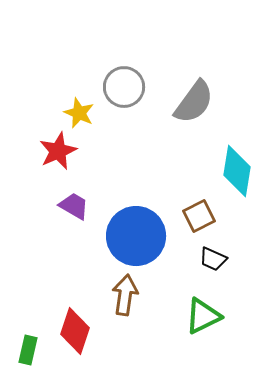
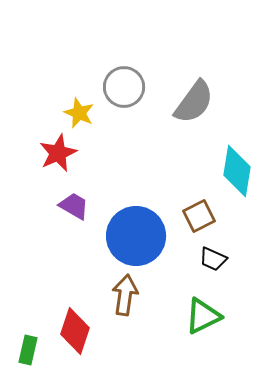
red star: moved 2 px down
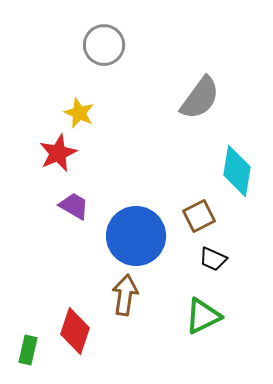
gray circle: moved 20 px left, 42 px up
gray semicircle: moved 6 px right, 4 px up
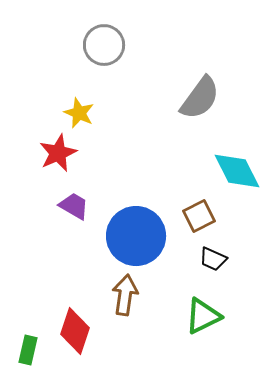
cyan diamond: rotated 36 degrees counterclockwise
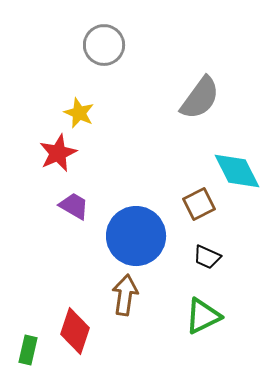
brown square: moved 12 px up
black trapezoid: moved 6 px left, 2 px up
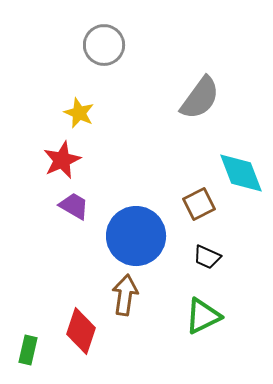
red star: moved 4 px right, 7 px down
cyan diamond: moved 4 px right, 2 px down; rotated 6 degrees clockwise
red diamond: moved 6 px right
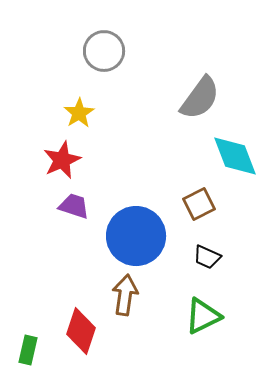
gray circle: moved 6 px down
yellow star: rotated 16 degrees clockwise
cyan diamond: moved 6 px left, 17 px up
purple trapezoid: rotated 12 degrees counterclockwise
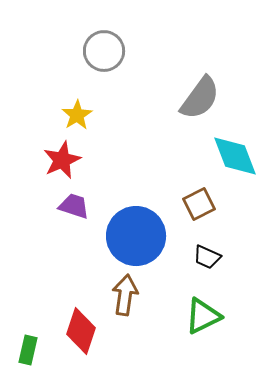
yellow star: moved 2 px left, 2 px down
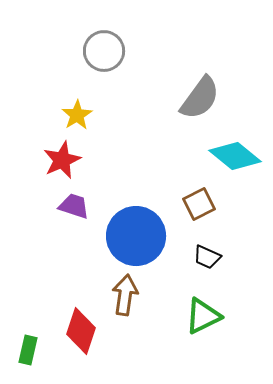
cyan diamond: rotated 30 degrees counterclockwise
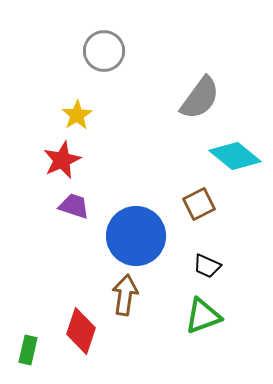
black trapezoid: moved 9 px down
green triangle: rotated 6 degrees clockwise
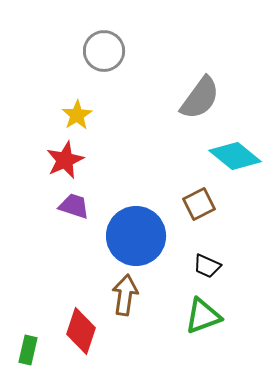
red star: moved 3 px right
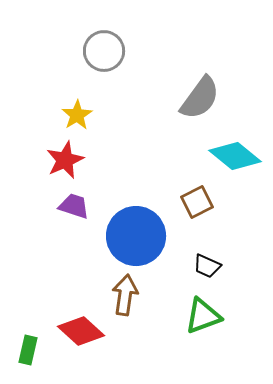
brown square: moved 2 px left, 2 px up
red diamond: rotated 66 degrees counterclockwise
